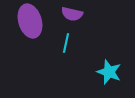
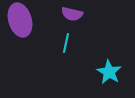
purple ellipse: moved 10 px left, 1 px up
cyan star: rotated 10 degrees clockwise
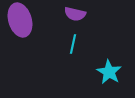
purple semicircle: moved 3 px right
cyan line: moved 7 px right, 1 px down
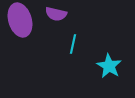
purple semicircle: moved 19 px left
cyan star: moved 6 px up
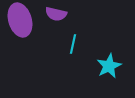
cyan star: rotated 15 degrees clockwise
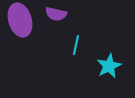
cyan line: moved 3 px right, 1 px down
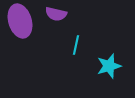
purple ellipse: moved 1 px down
cyan star: rotated 10 degrees clockwise
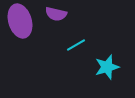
cyan line: rotated 48 degrees clockwise
cyan star: moved 2 px left, 1 px down
